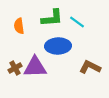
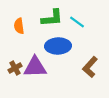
brown L-shape: rotated 75 degrees counterclockwise
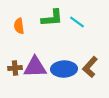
blue ellipse: moved 6 px right, 23 px down
brown cross: rotated 24 degrees clockwise
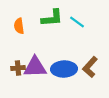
brown cross: moved 3 px right
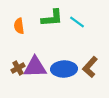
brown cross: rotated 24 degrees counterclockwise
